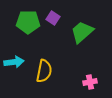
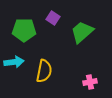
green pentagon: moved 4 px left, 8 px down
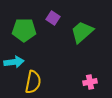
yellow semicircle: moved 11 px left, 11 px down
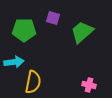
purple square: rotated 16 degrees counterclockwise
pink cross: moved 1 px left, 3 px down; rotated 24 degrees clockwise
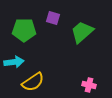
yellow semicircle: rotated 45 degrees clockwise
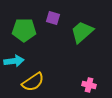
cyan arrow: moved 1 px up
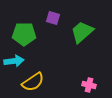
green pentagon: moved 4 px down
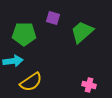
cyan arrow: moved 1 px left
yellow semicircle: moved 2 px left
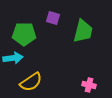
green trapezoid: moved 1 px right, 1 px up; rotated 145 degrees clockwise
cyan arrow: moved 3 px up
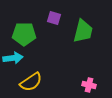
purple square: moved 1 px right
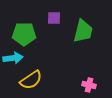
purple square: rotated 16 degrees counterclockwise
yellow semicircle: moved 2 px up
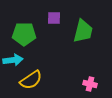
cyan arrow: moved 2 px down
pink cross: moved 1 px right, 1 px up
